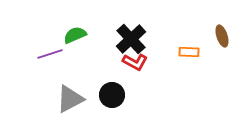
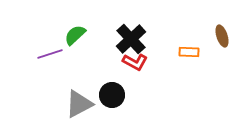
green semicircle: rotated 20 degrees counterclockwise
gray triangle: moved 9 px right, 5 px down
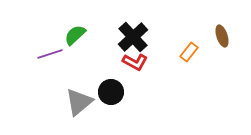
black cross: moved 2 px right, 2 px up
orange rectangle: rotated 54 degrees counterclockwise
black circle: moved 1 px left, 3 px up
gray triangle: moved 2 px up; rotated 12 degrees counterclockwise
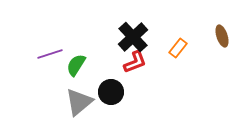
green semicircle: moved 1 px right, 30 px down; rotated 15 degrees counterclockwise
orange rectangle: moved 11 px left, 4 px up
red L-shape: rotated 50 degrees counterclockwise
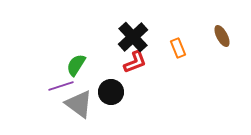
brown ellipse: rotated 10 degrees counterclockwise
orange rectangle: rotated 60 degrees counterclockwise
purple line: moved 11 px right, 32 px down
gray triangle: moved 2 px down; rotated 44 degrees counterclockwise
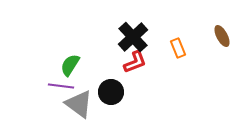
green semicircle: moved 6 px left
purple line: rotated 25 degrees clockwise
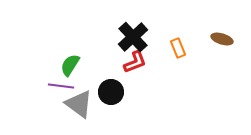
brown ellipse: moved 3 px down; rotated 45 degrees counterclockwise
